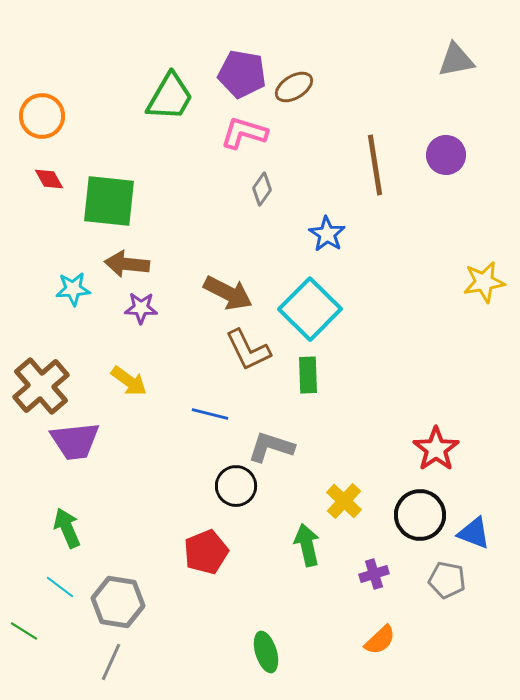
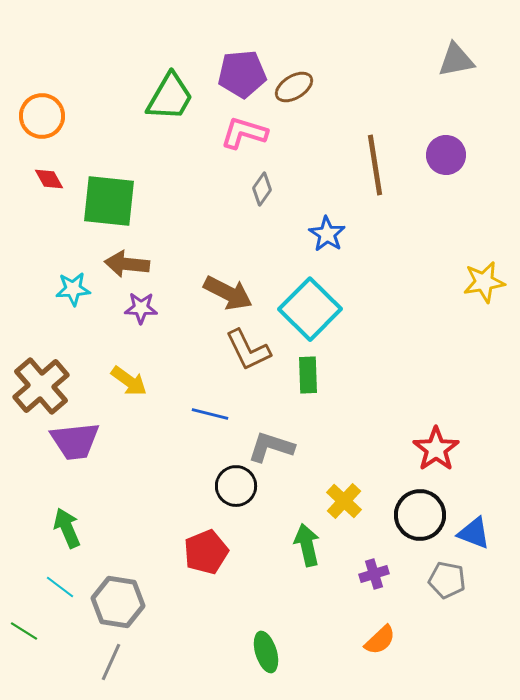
purple pentagon at (242, 74): rotated 15 degrees counterclockwise
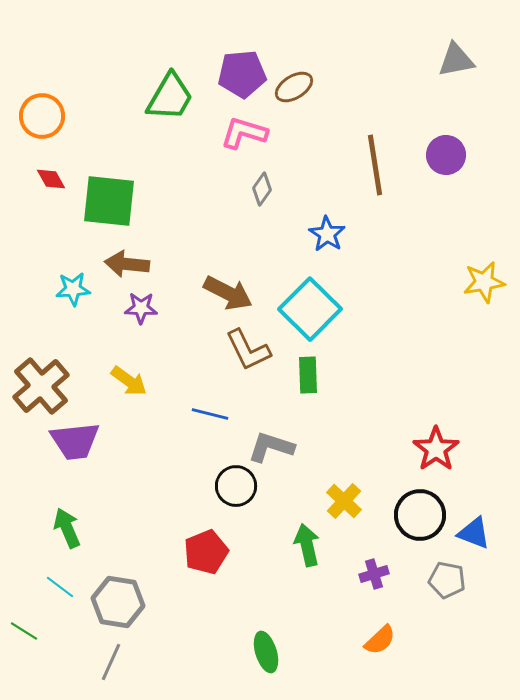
red diamond at (49, 179): moved 2 px right
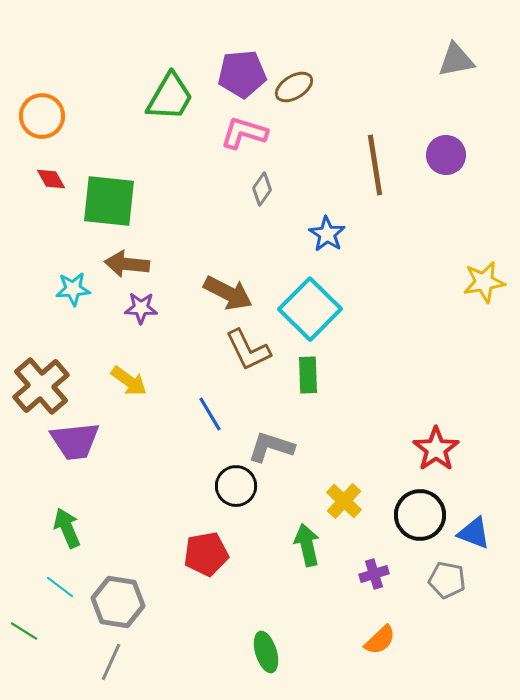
blue line at (210, 414): rotated 45 degrees clockwise
red pentagon at (206, 552): moved 2 px down; rotated 12 degrees clockwise
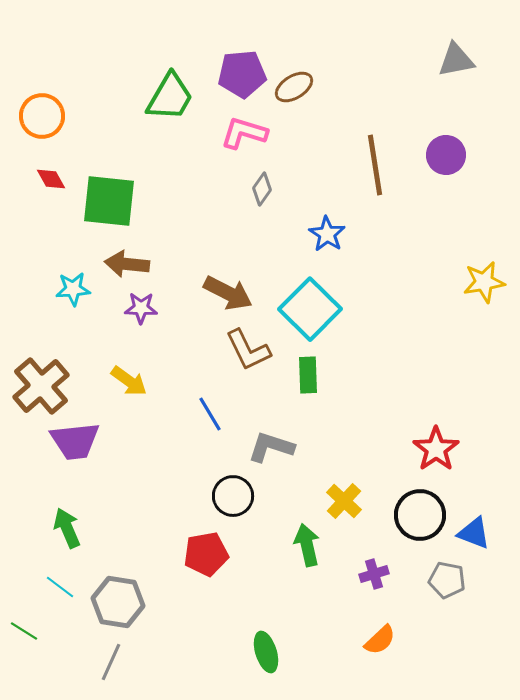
black circle at (236, 486): moved 3 px left, 10 px down
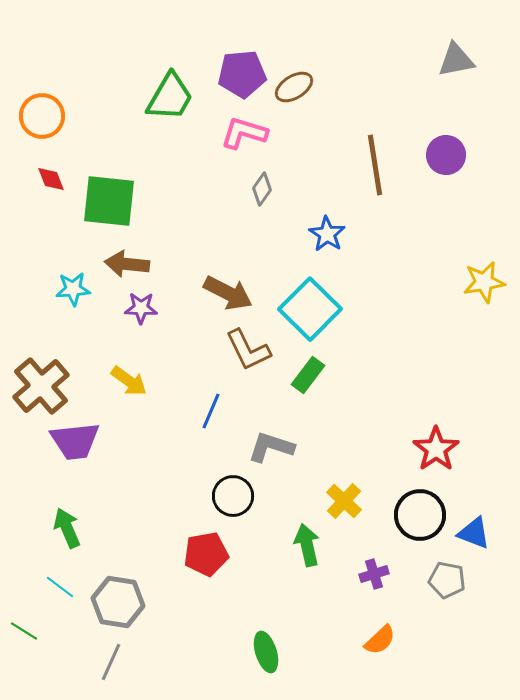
red diamond at (51, 179): rotated 8 degrees clockwise
green rectangle at (308, 375): rotated 39 degrees clockwise
blue line at (210, 414): moved 1 px right, 3 px up; rotated 54 degrees clockwise
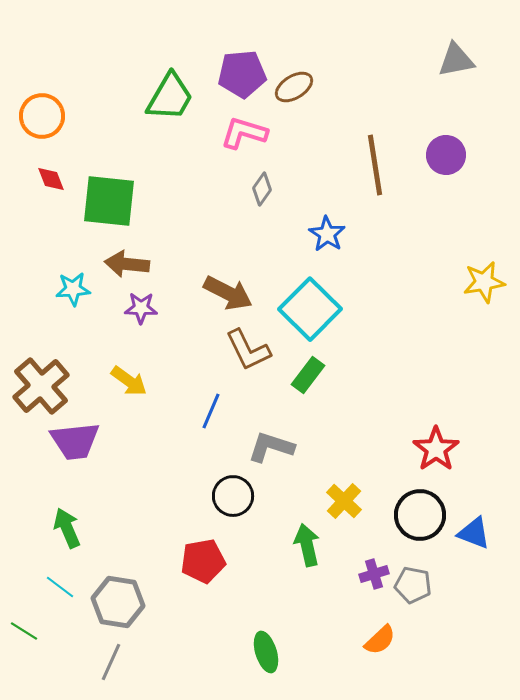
red pentagon at (206, 554): moved 3 px left, 7 px down
gray pentagon at (447, 580): moved 34 px left, 5 px down
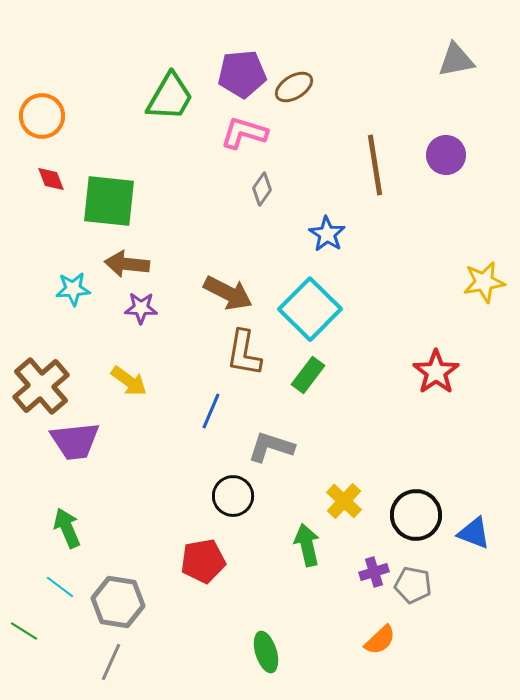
brown L-shape at (248, 350): moved 4 px left, 3 px down; rotated 36 degrees clockwise
red star at (436, 449): moved 77 px up
black circle at (420, 515): moved 4 px left
purple cross at (374, 574): moved 2 px up
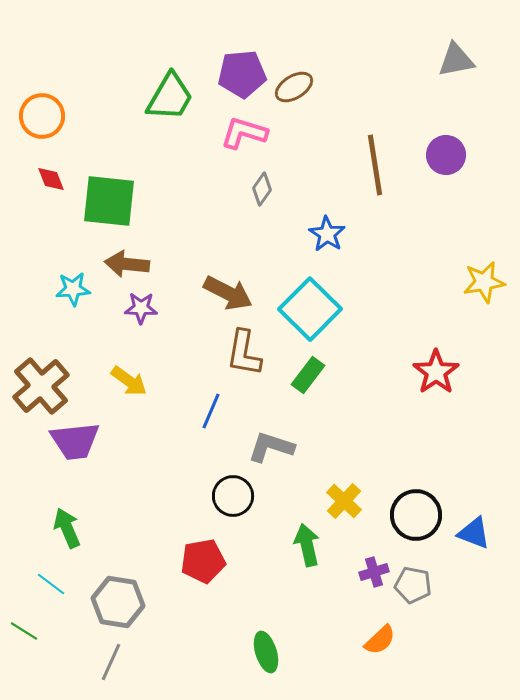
cyan line at (60, 587): moved 9 px left, 3 px up
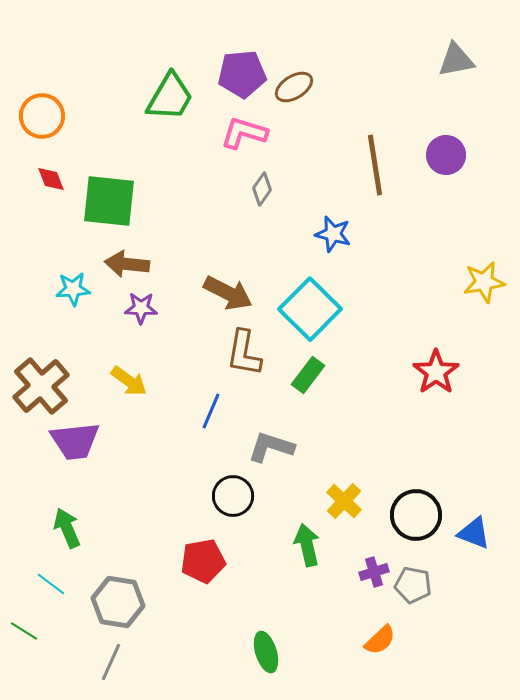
blue star at (327, 234): moved 6 px right; rotated 18 degrees counterclockwise
